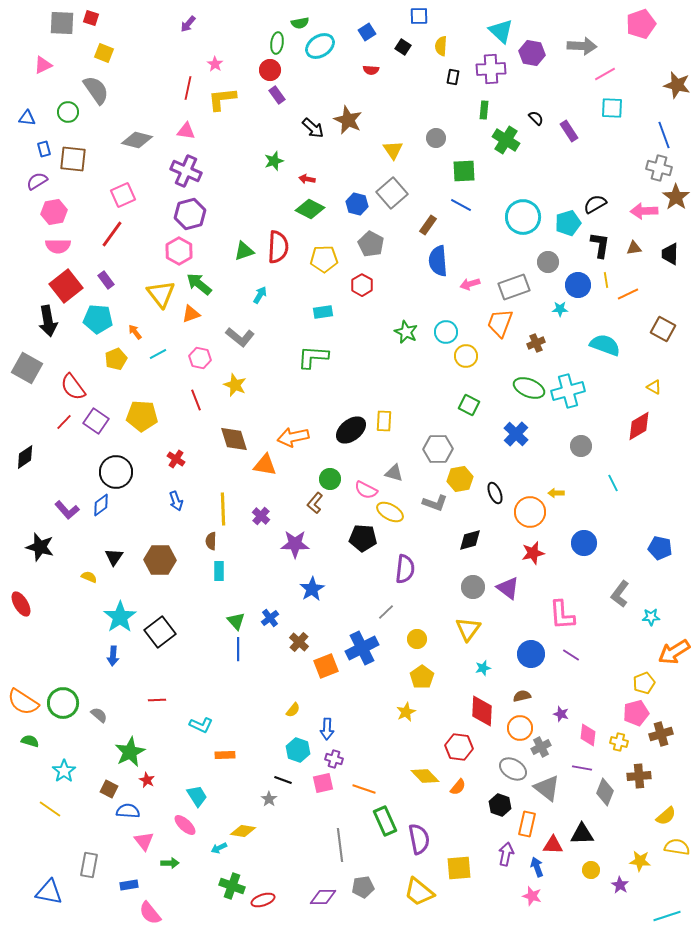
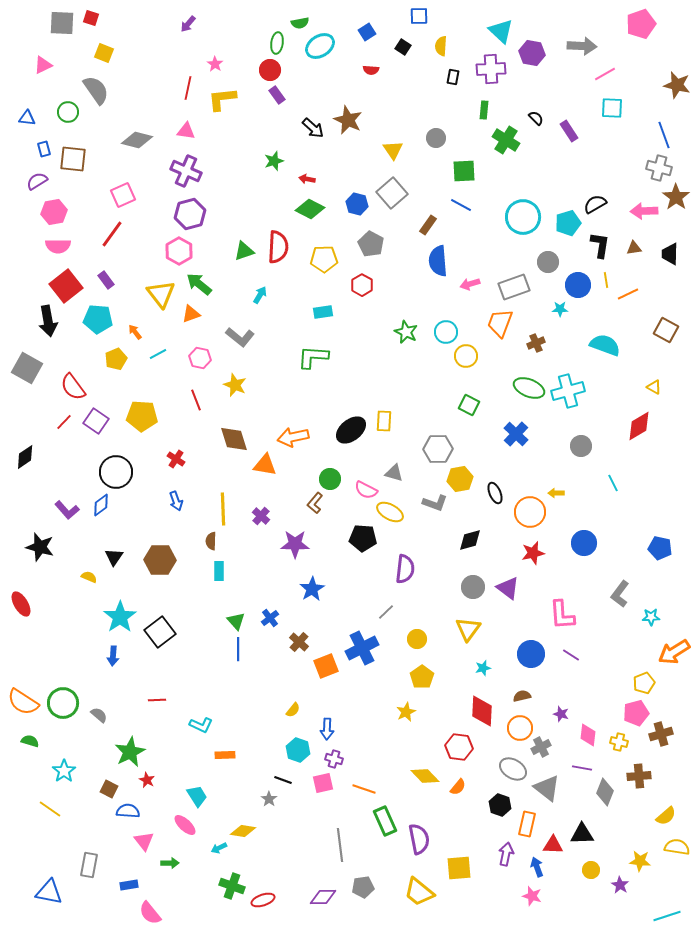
brown square at (663, 329): moved 3 px right, 1 px down
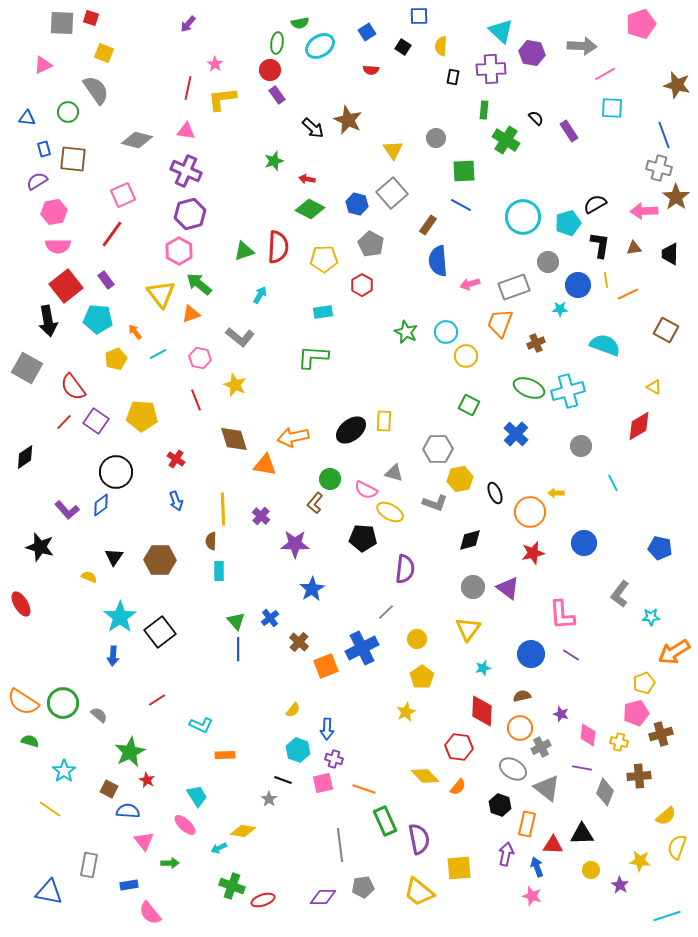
red line at (157, 700): rotated 30 degrees counterclockwise
yellow semicircle at (677, 847): rotated 80 degrees counterclockwise
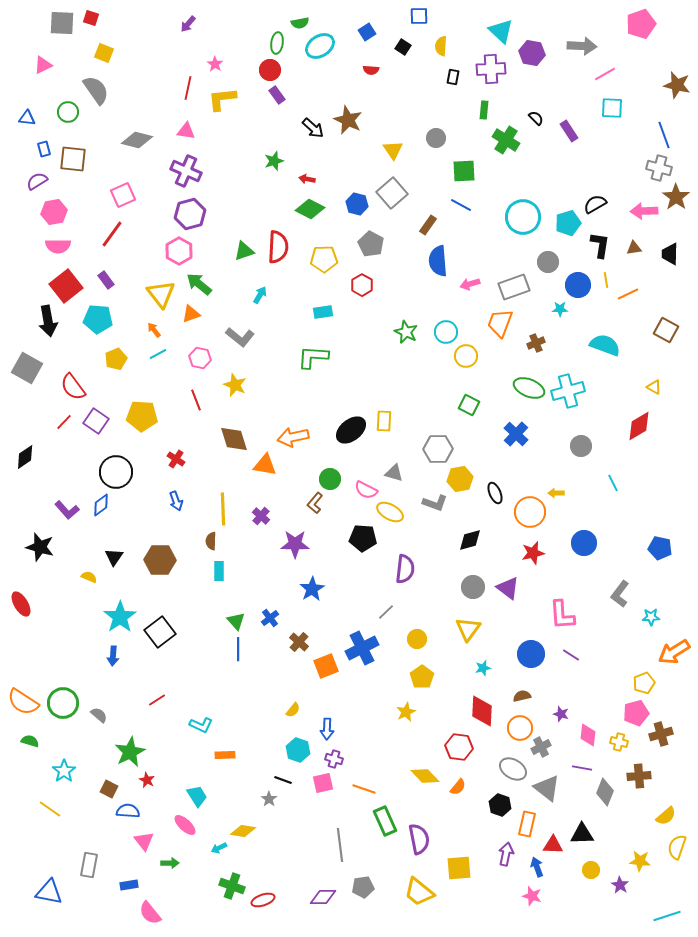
orange arrow at (135, 332): moved 19 px right, 2 px up
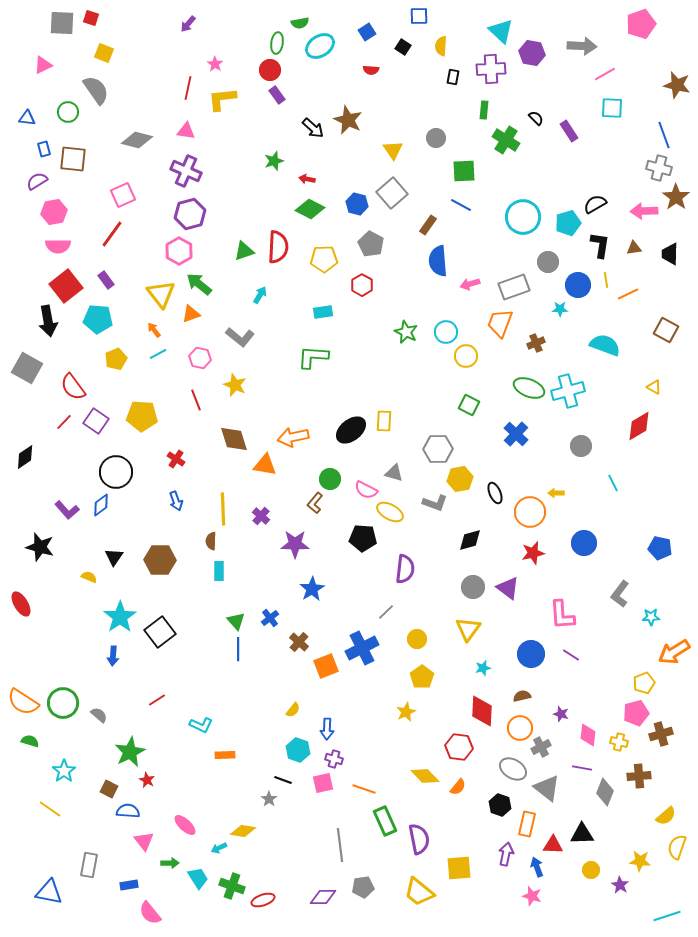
cyan trapezoid at (197, 796): moved 1 px right, 82 px down
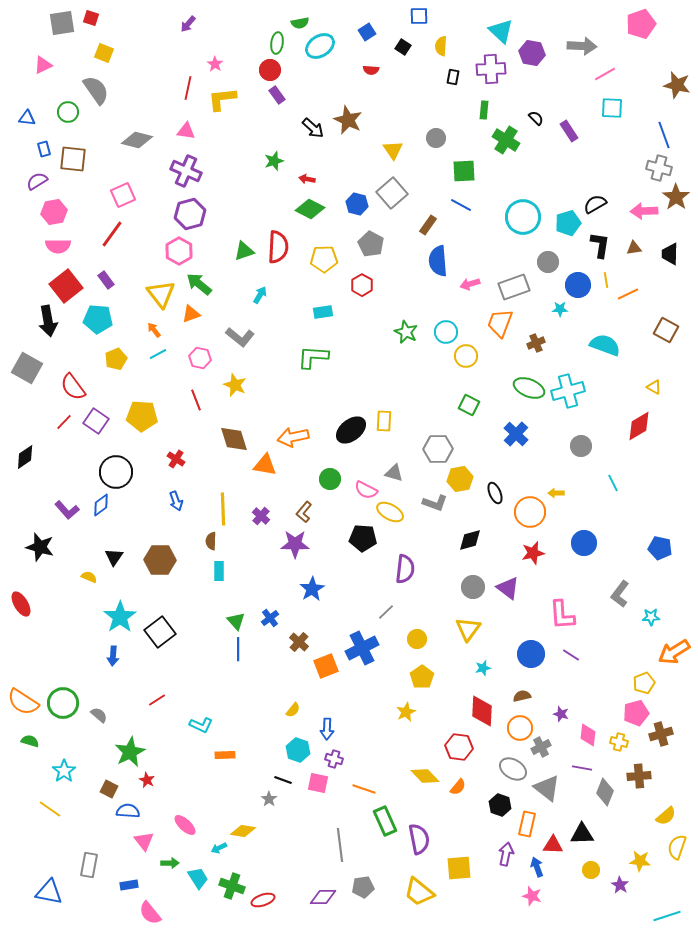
gray square at (62, 23): rotated 12 degrees counterclockwise
brown L-shape at (315, 503): moved 11 px left, 9 px down
pink square at (323, 783): moved 5 px left; rotated 25 degrees clockwise
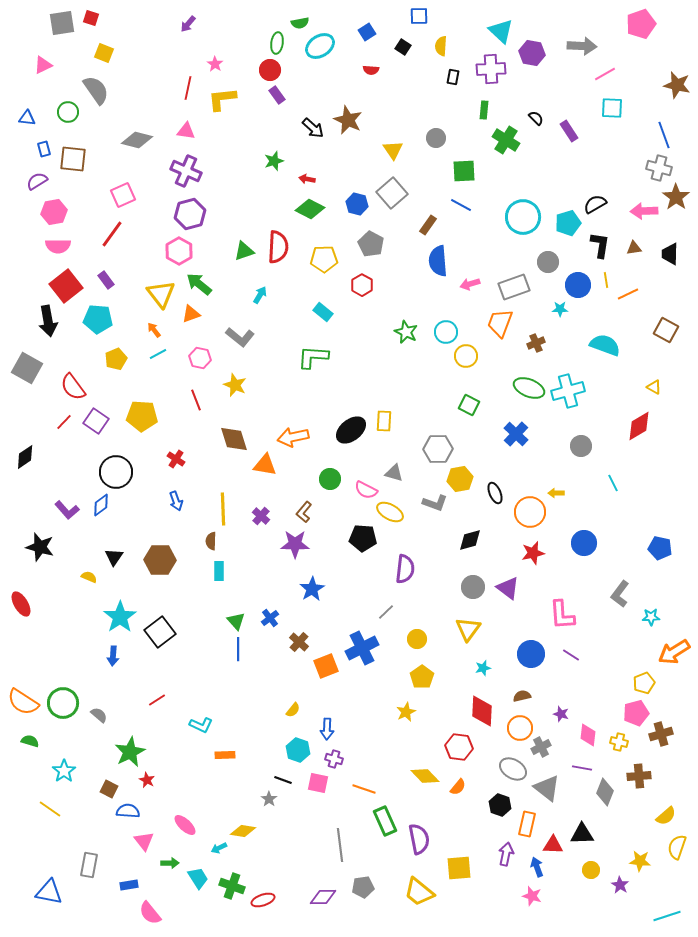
cyan rectangle at (323, 312): rotated 48 degrees clockwise
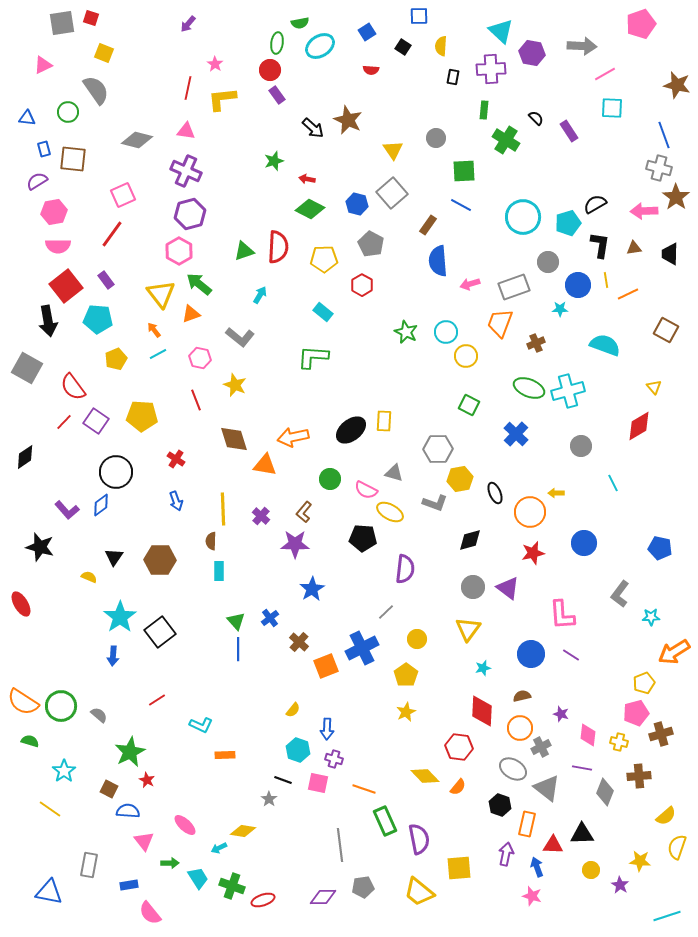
yellow triangle at (654, 387): rotated 21 degrees clockwise
yellow pentagon at (422, 677): moved 16 px left, 2 px up
green circle at (63, 703): moved 2 px left, 3 px down
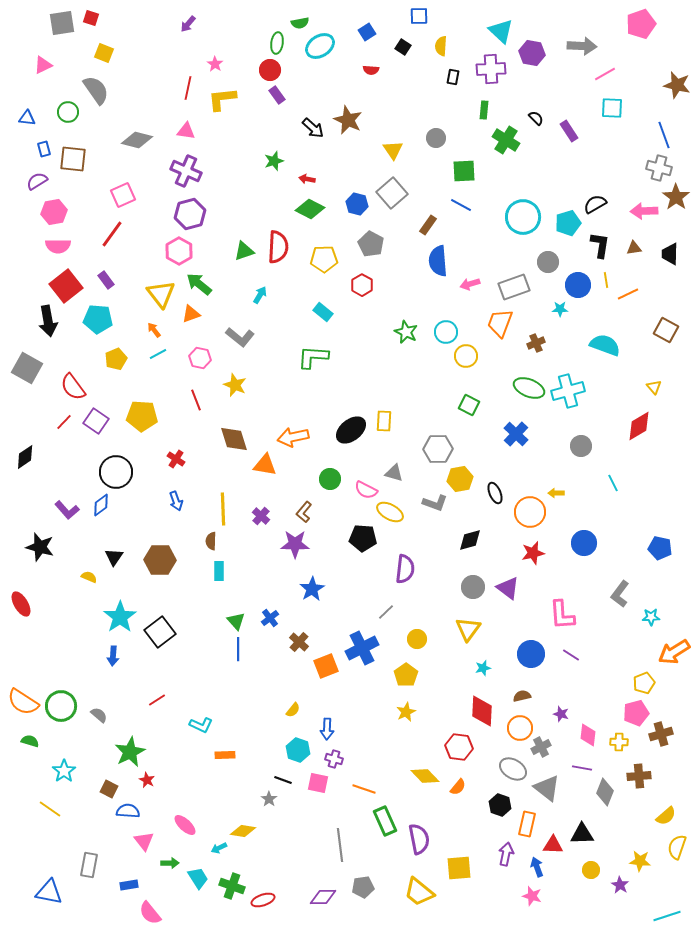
yellow cross at (619, 742): rotated 12 degrees counterclockwise
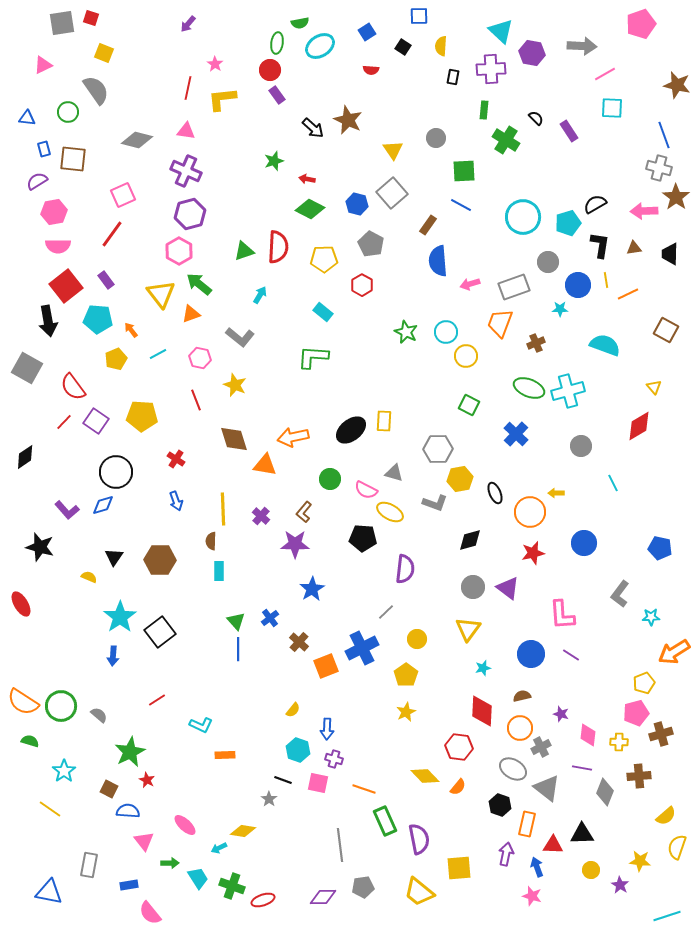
orange arrow at (154, 330): moved 23 px left
blue diamond at (101, 505): moved 2 px right; rotated 20 degrees clockwise
